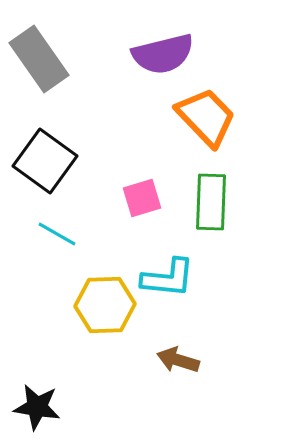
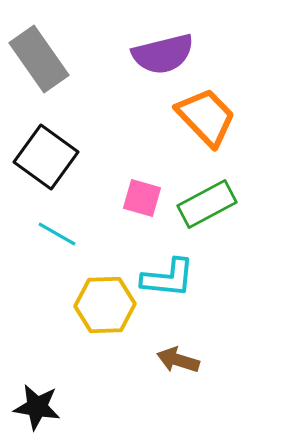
black square: moved 1 px right, 4 px up
pink square: rotated 33 degrees clockwise
green rectangle: moved 4 px left, 2 px down; rotated 60 degrees clockwise
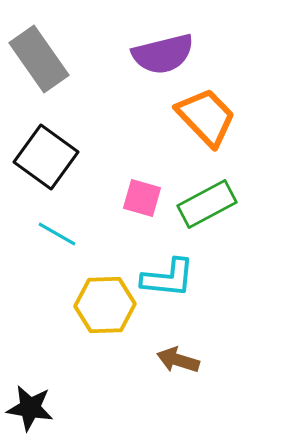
black star: moved 7 px left, 1 px down
